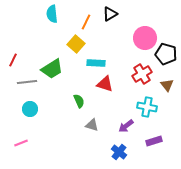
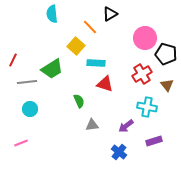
orange line: moved 4 px right, 5 px down; rotated 70 degrees counterclockwise
yellow square: moved 2 px down
gray triangle: rotated 24 degrees counterclockwise
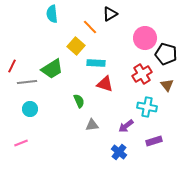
red line: moved 1 px left, 6 px down
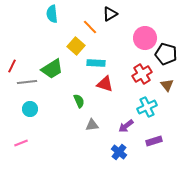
cyan cross: rotated 36 degrees counterclockwise
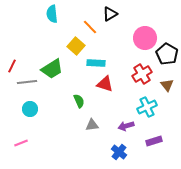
black pentagon: moved 1 px right; rotated 15 degrees clockwise
purple arrow: rotated 21 degrees clockwise
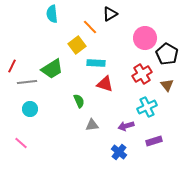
yellow square: moved 1 px right, 1 px up; rotated 12 degrees clockwise
pink line: rotated 64 degrees clockwise
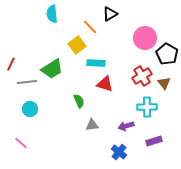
red line: moved 1 px left, 2 px up
red cross: moved 2 px down
brown triangle: moved 3 px left, 2 px up
cyan cross: rotated 24 degrees clockwise
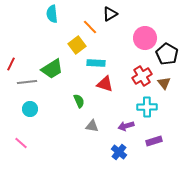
gray triangle: moved 1 px down; rotated 16 degrees clockwise
